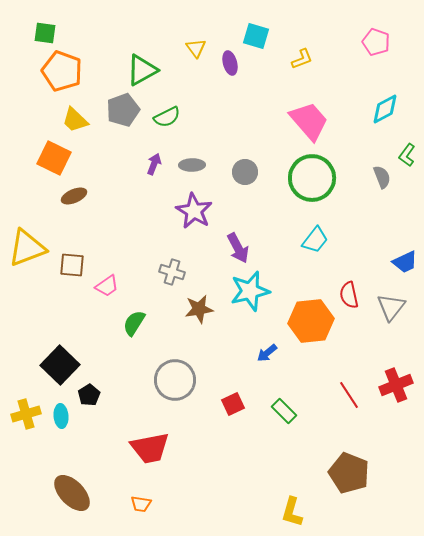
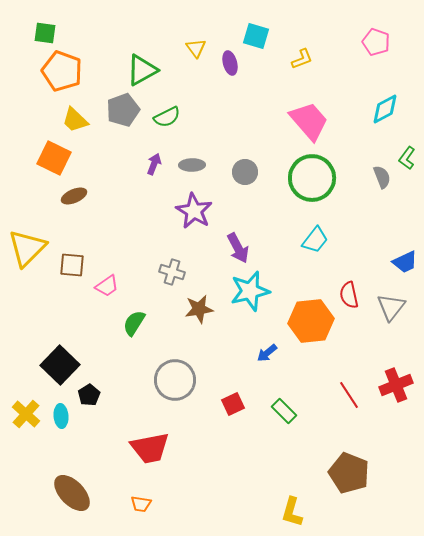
green L-shape at (407, 155): moved 3 px down
yellow triangle at (27, 248): rotated 24 degrees counterclockwise
yellow cross at (26, 414): rotated 32 degrees counterclockwise
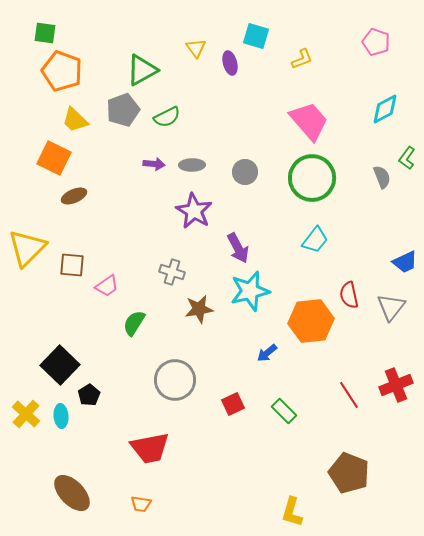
purple arrow at (154, 164): rotated 75 degrees clockwise
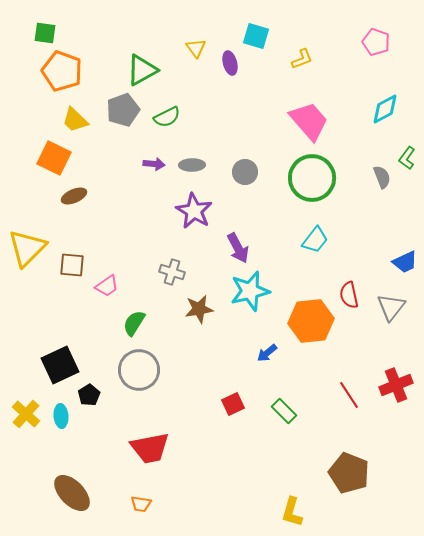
black square at (60, 365): rotated 21 degrees clockwise
gray circle at (175, 380): moved 36 px left, 10 px up
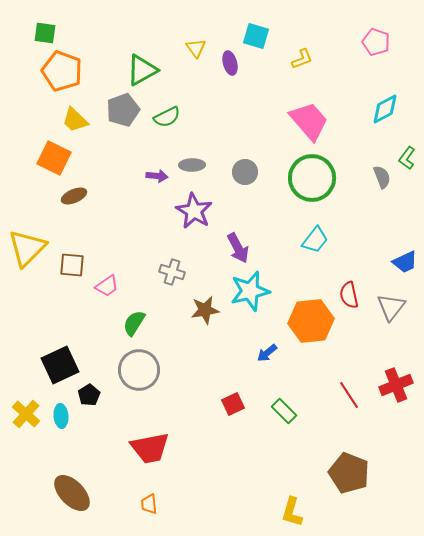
purple arrow at (154, 164): moved 3 px right, 12 px down
brown star at (199, 309): moved 6 px right, 1 px down
orange trapezoid at (141, 504): moved 8 px right; rotated 75 degrees clockwise
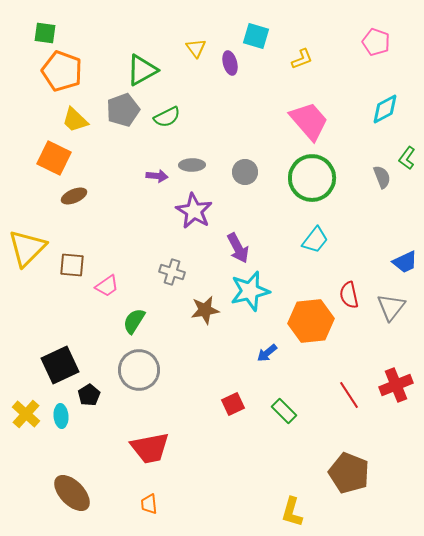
green semicircle at (134, 323): moved 2 px up
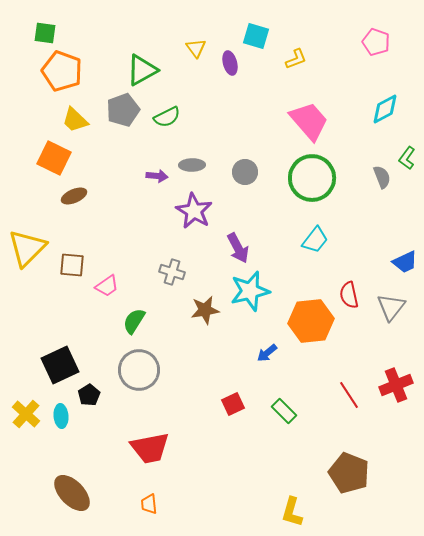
yellow L-shape at (302, 59): moved 6 px left
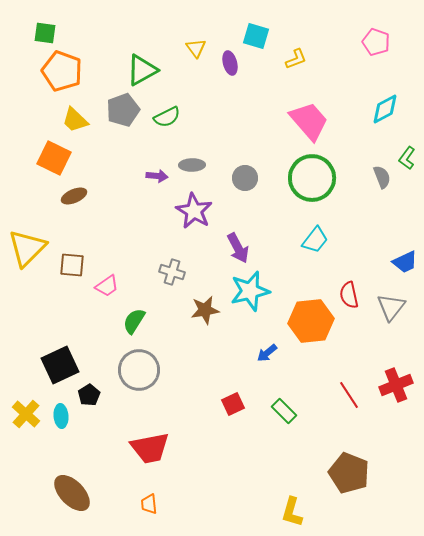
gray circle at (245, 172): moved 6 px down
